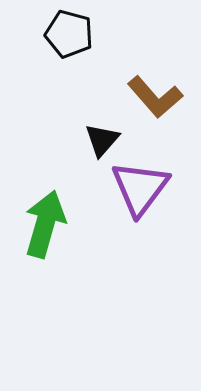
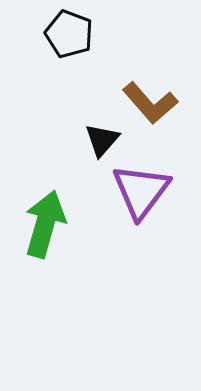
black pentagon: rotated 6 degrees clockwise
brown L-shape: moved 5 px left, 6 px down
purple triangle: moved 1 px right, 3 px down
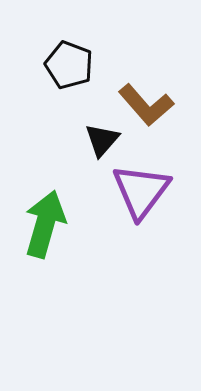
black pentagon: moved 31 px down
brown L-shape: moved 4 px left, 2 px down
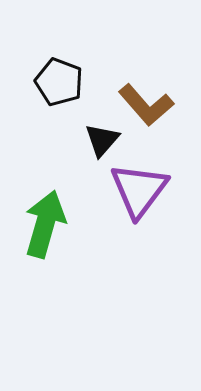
black pentagon: moved 10 px left, 17 px down
purple triangle: moved 2 px left, 1 px up
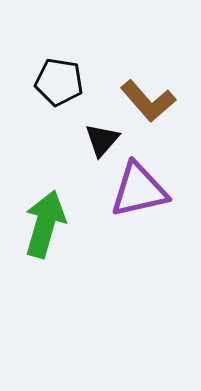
black pentagon: rotated 12 degrees counterclockwise
brown L-shape: moved 2 px right, 4 px up
purple triangle: rotated 40 degrees clockwise
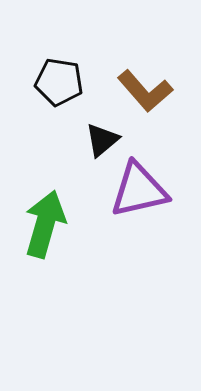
brown L-shape: moved 3 px left, 10 px up
black triangle: rotated 9 degrees clockwise
